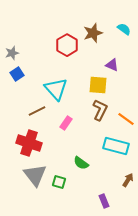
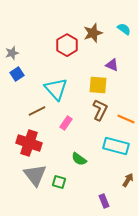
orange line: rotated 12 degrees counterclockwise
green semicircle: moved 2 px left, 4 px up
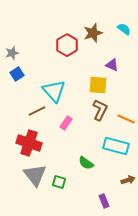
cyan triangle: moved 2 px left, 2 px down
green semicircle: moved 7 px right, 4 px down
brown arrow: rotated 40 degrees clockwise
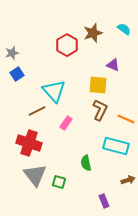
purple triangle: moved 1 px right
green semicircle: rotated 42 degrees clockwise
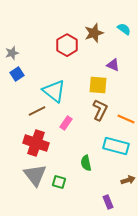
brown star: moved 1 px right
cyan triangle: rotated 10 degrees counterclockwise
red cross: moved 7 px right
purple rectangle: moved 4 px right, 1 px down
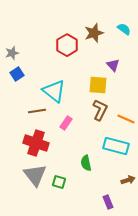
purple triangle: rotated 24 degrees clockwise
brown line: rotated 18 degrees clockwise
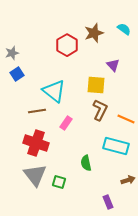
yellow square: moved 2 px left
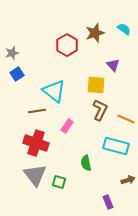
brown star: moved 1 px right
pink rectangle: moved 1 px right, 3 px down
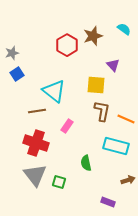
brown star: moved 2 px left, 3 px down
brown L-shape: moved 2 px right, 1 px down; rotated 15 degrees counterclockwise
purple rectangle: rotated 48 degrees counterclockwise
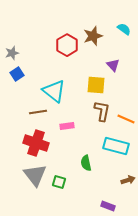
brown line: moved 1 px right, 1 px down
pink rectangle: rotated 48 degrees clockwise
purple rectangle: moved 4 px down
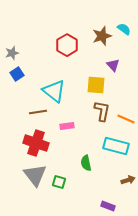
brown star: moved 9 px right
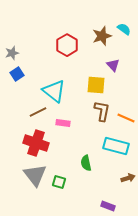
brown line: rotated 18 degrees counterclockwise
orange line: moved 1 px up
pink rectangle: moved 4 px left, 3 px up; rotated 16 degrees clockwise
brown arrow: moved 2 px up
